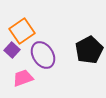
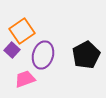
black pentagon: moved 3 px left, 5 px down
purple ellipse: rotated 48 degrees clockwise
pink trapezoid: moved 2 px right, 1 px down
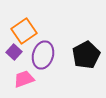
orange square: moved 2 px right
purple square: moved 2 px right, 2 px down
pink trapezoid: moved 1 px left
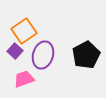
purple square: moved 1 px right, 1 px up
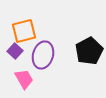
orange square: rotated 20 degrees clockwise
black pentagon: moved 3 px right, 4 px up
pink trapezoid: rotated 80 degrees clockwise
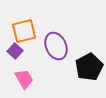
black pentagon: moved 16 px down
purple ellipse: moved 13 px right, 9 px up; rotated 40 degrees counterclockwise
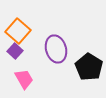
orange square: moved 6 px left; rotated 35 degrees counterclockwise
purple ellipse: moved 3 px down; rotated 8 degrees clockwise
black pentagon: rotated 12 degrees counterclockwise
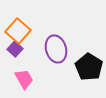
purple square: moved 2 px up
